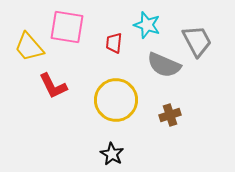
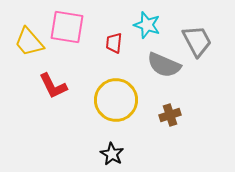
yellow trapezoid: moved 5 px up
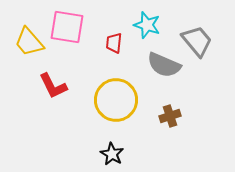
gray trapezoid: rotated 12 degrees counterclockwise
brown cross: moved 1 px down
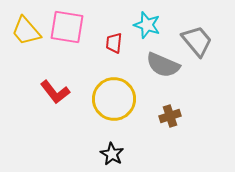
yellow trapezoid: moved 3 px left, 11 px up
gray semicircle: moved 1 px left
red L-shape: moved 2 px right, 6 px down; rotated 12 degrees counterclockwise
yellow circle: moved 2 px left, 1 px up
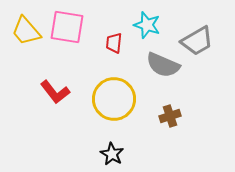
gray trapezoid: rotated 100 degrees clockwise
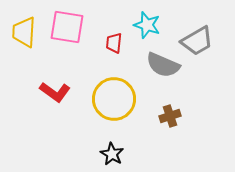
yellow trapezoid: moved 2 px left, 1 px down; rotated 44 degrees clockwise
red L-shape: rotated 16 degrees counterclockwise
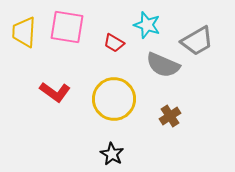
red trapezoid: rotated 65 degrees counterclockwise
brown cross: rotated 15 degrees counterclockwise
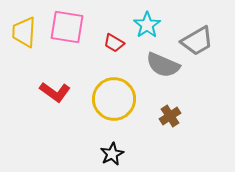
cyan star: rotated 20 degrees clockwise
black star: rotated 15 degrees clockwise
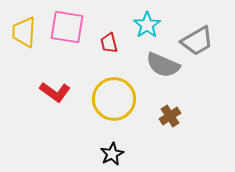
red trapezoid: moved 5 px left; rotated 45 degrees clockwise
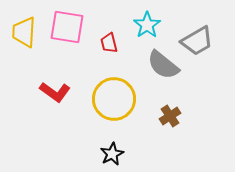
gray semicircle: rotated 16 degrees clockwise
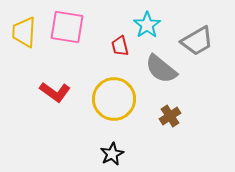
red trapezoid: moved 11 px right, 3 px down
gray semicircle: moved 2 px left, 4 px down
